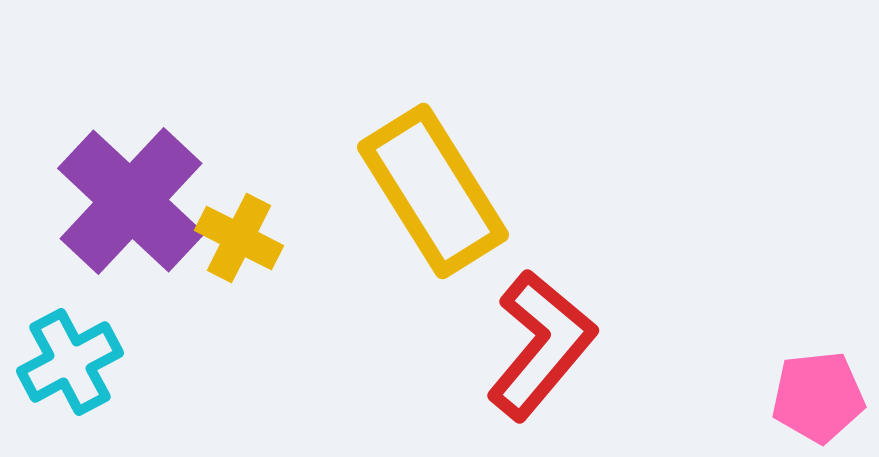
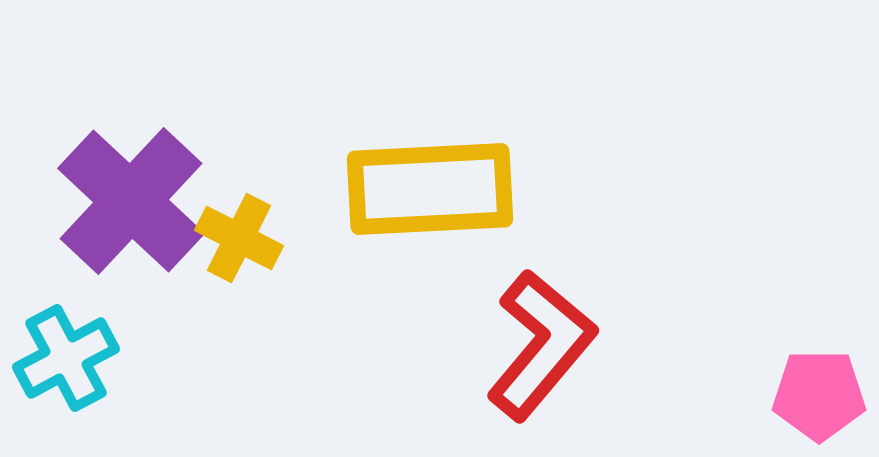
yellow rectangle: moved 3 px left, 2 px up; rotated 61 degrees counterclockwise
cyan cross: moved 4 px left, 4 px up
pink pentagon: moved 1 px right, 2 px up; rotated 6 degrees clockwise
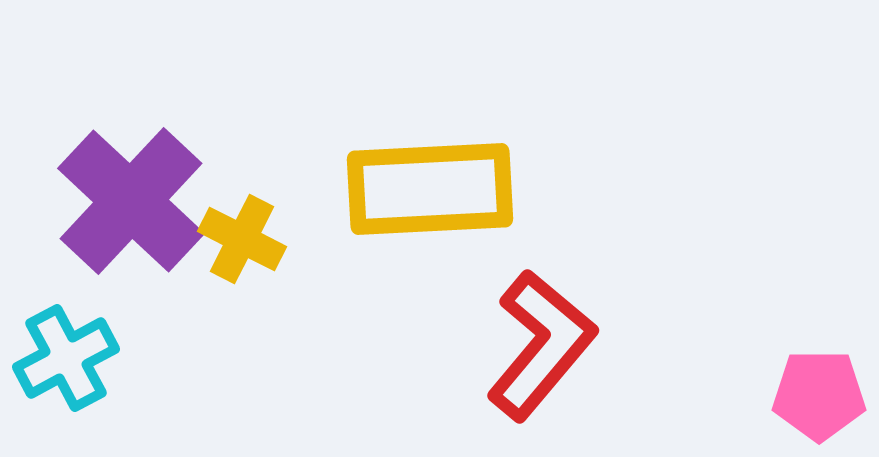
yellow cross: moved 3 px right, 1 px down
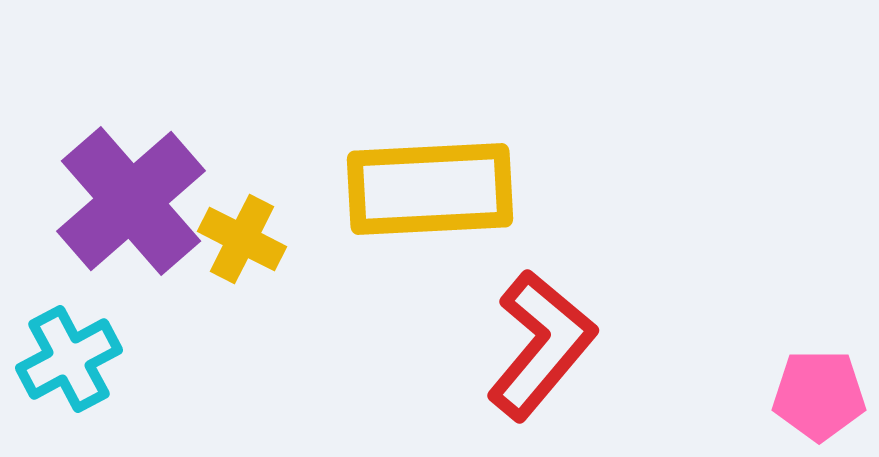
purple cross: rotated 6 degrees clockwise
cyan cross: moved 3 px right, 1 px down
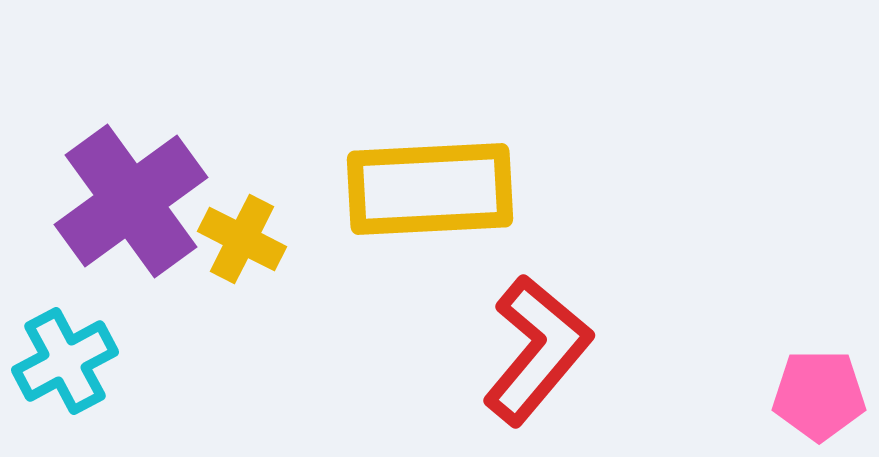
purple cross: rotated 5 degrees clockwise
red L-shape: moved 4 px left, 5 px down
cyan cross: moved 4 px left, 2 px down
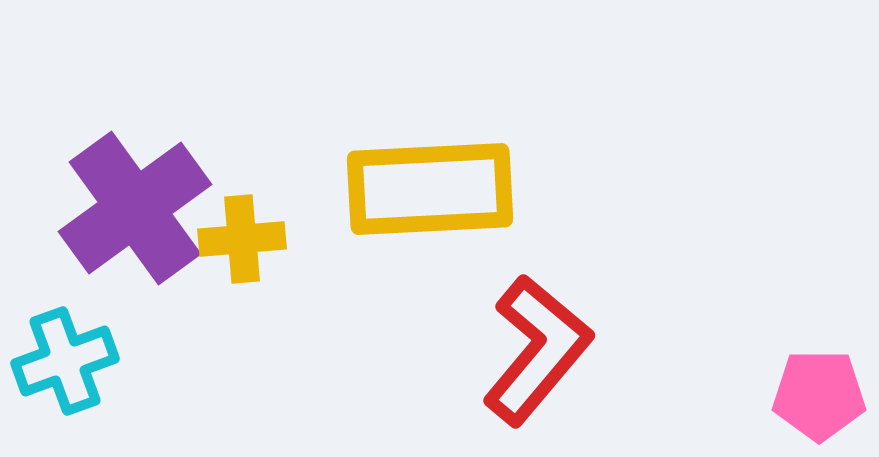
purple cross: moved 4 px right, 7 px down
yellow cross: rotated 32 degrees counterclockwise
cyan cross: rotated 8 degrees clockwise
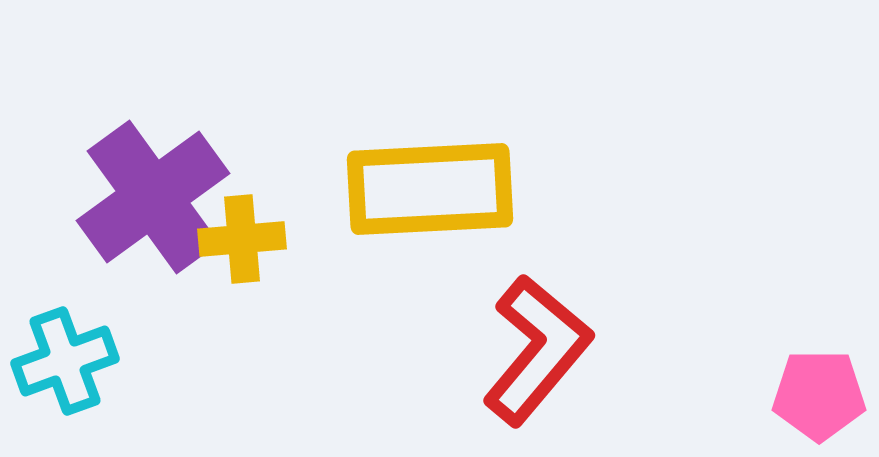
purple cross: moved 18 px right, 11 px up
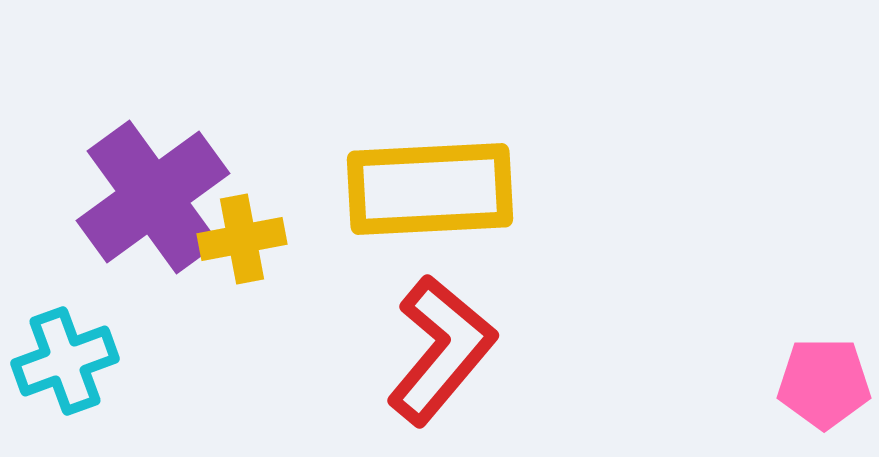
yellow cross: rotated 6 degrees counterclockwise
red L-shape: moved 96 px left
pink pentagon: moved 5 px right, 12 px up
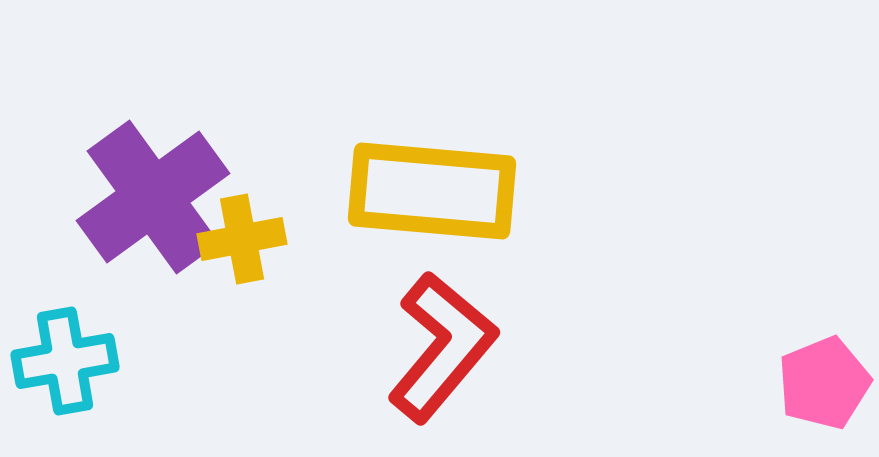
yellow rectangle: moved 2 px right, 2 px down; rotated 8 degrees clockwise
red L-shape: moved 1 px right, 3 px up
cyan cross: rotated 10 degrees clockwise
pink pentagon: rotated 22 degrees counterclockwise
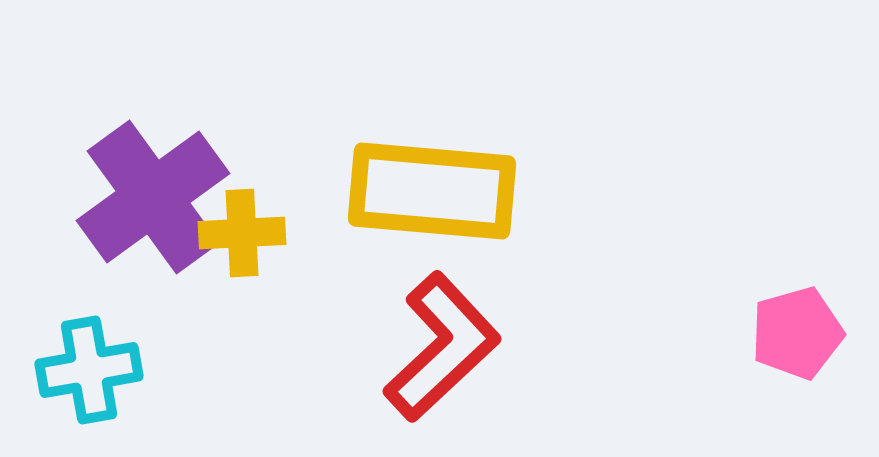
yellow cross: moved 6 px up; rotated 8 degrees clockwise
red L-shape: rotated 7 degrees clockwise
cyan cross: moved 24 px right, 9 px down
pink pentagon: moved 27 px left, 50 px up; rotated 6 degrees clockwise
